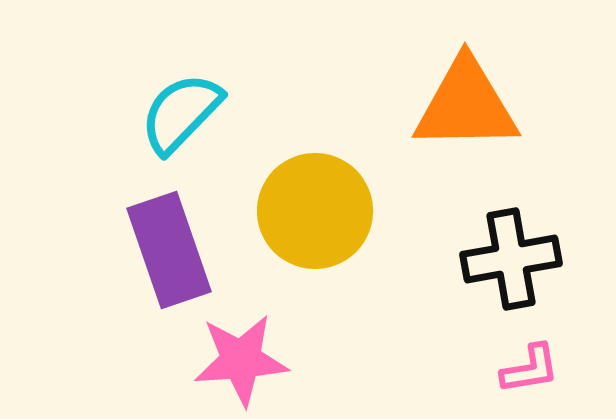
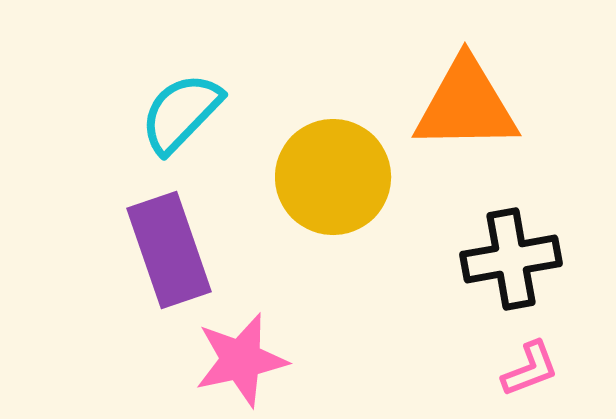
yellow circle: moved 18 px right, 34 px up
pink star: rotated 8 degrees counterclockwise
pink L-shape: rotated 12 degrees counterclockwise
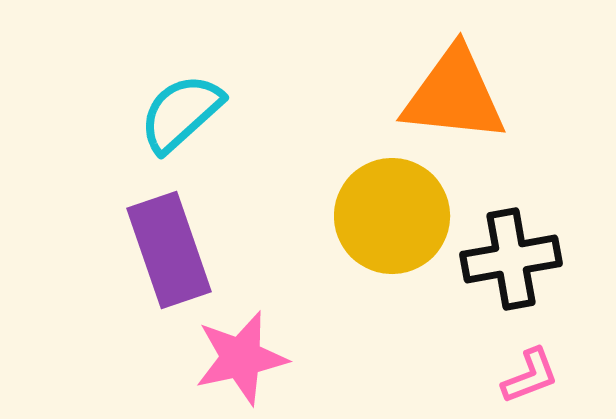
orange triangle: moved 12 px left, 10 px up; rotated 7 degrees clockwise
cyan semicircle: rotated 4 degrees clockwise
yellow circle: moved 59 px right, 39 px down
pink star: moved 2 px up
pink L-shape: moved 7 px down
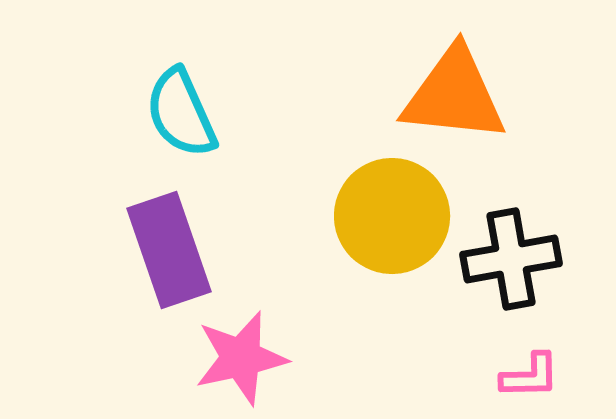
cyan semicircle: rotated 72 degrees counterclockwise
pink L-shape: rotated 20 degrees clockwise
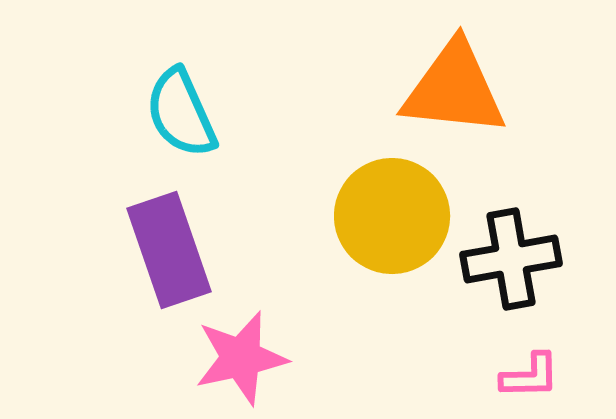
orange triangle: moved 6 px up
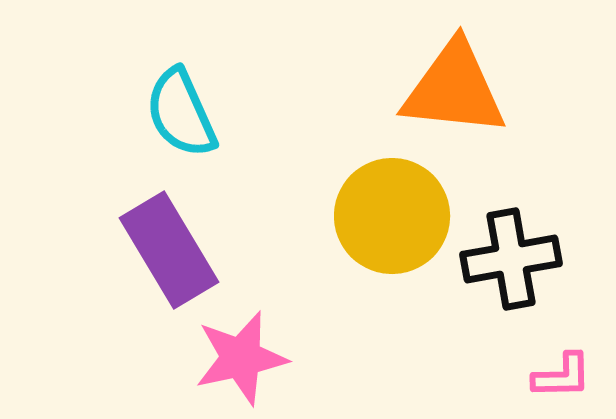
purple rectangle: rotated 12 degrees counterclockwise
pink L-shape: moved 32 px right
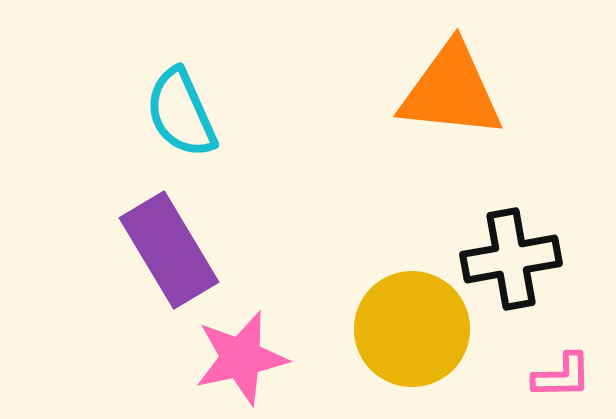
orange triangle: moved 3 px left, 2 px down
yellow circle: moved 20 px right, 113 px down
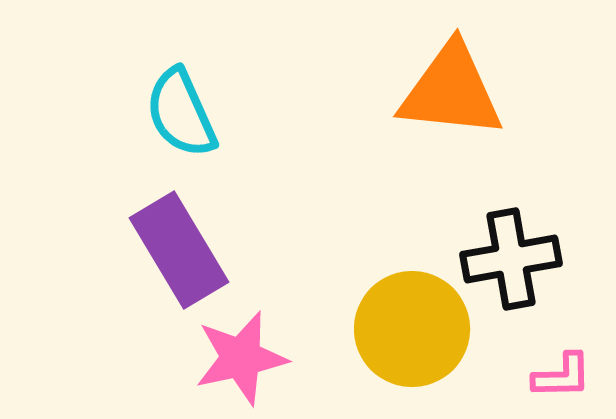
purple rectangle: moved 10 px right
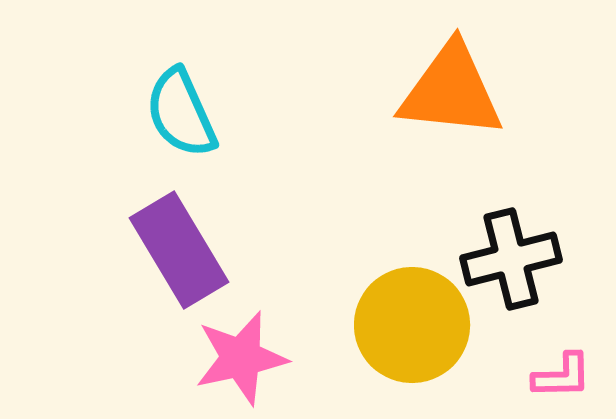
black cross: rotated 4 degrees counterclockwise
yellow circle: moved 4 px up
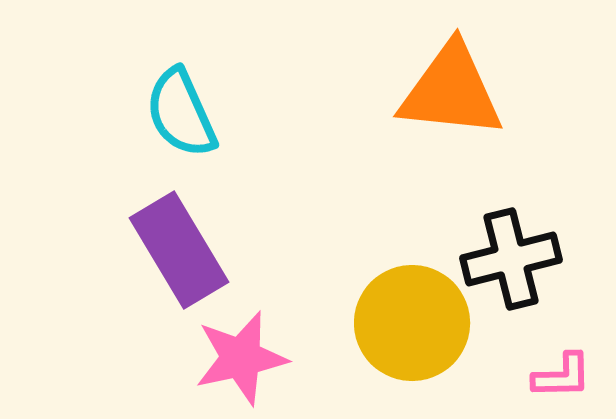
yellow circle: moved 2 px up
